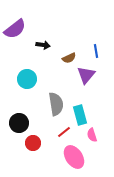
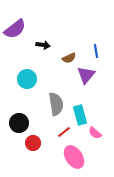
pink semicircle: moved 3 px right, 2 px up; rotated 32 degrees counterclockwise
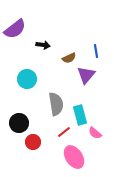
red circle: moved 1 px up
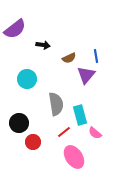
blue line: moved 5 px down
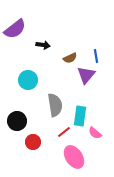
brown semicircle: moved 1 px right
cyan circle: moved 1 px right, 1 px down
gray semicircle: moved 1 px left, 1 px down
cyan rectangle: moved 1 px down; rotated 24 degrees clockwise
black circle: moved 2 px left, 2 px up
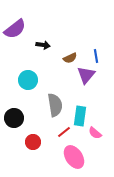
black circle: moved 3 px left, 3 px up
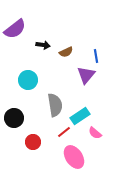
brown semicircle: moved 4 px left, 6 px up
cyan rectangle: rotated 48 degrees clockwise
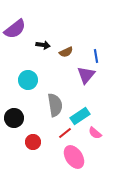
red line: moved 1 px right, 1 px down
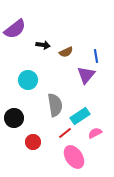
pink semicircle: rotated 112 degrees clockwise
